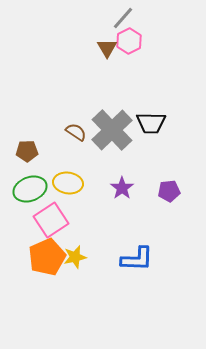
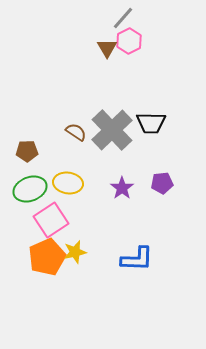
purple pentagon: moved 7 px left, 8 px up
yellow star: moved 5 px up
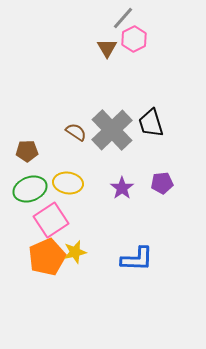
pink hexagon: moved 5 px right, 2 px up
black trapezoid: rotated 72 degrees clockwise
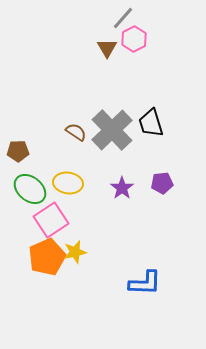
brown pentagon: moved 9 px left
green ellipse: rotated 60 degrees clockwise
blue L-shape: moved 8 px right, 24 px down
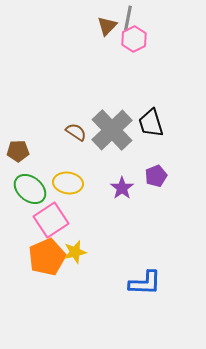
gray line: moved 5 px right; rotated 30 degrees counterclockwise
brown triangle: moved 22 px up; rotated 15 degrees clockwise
purple pentagon: moved 6 px left, 7 px up; rotated 15 degrees counterclockwise
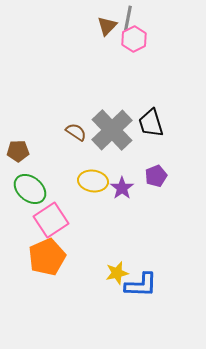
yellow ellipse: moved 25 px right, 2 px up
yellow star: moved 42 px right, 21 px down
blue L-shape: moved 4 px left, 2 px down
